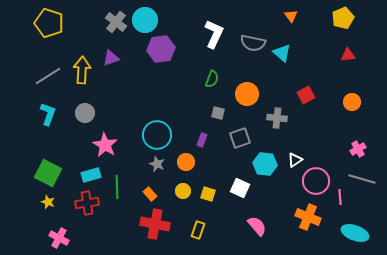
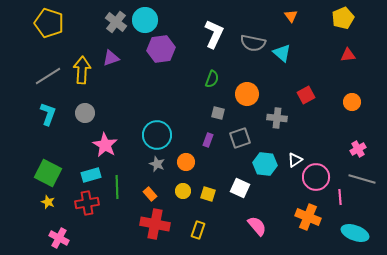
purple rectangle at (202, 140): moved 6 px right
pink circle at (316, 181): moved 4 px up
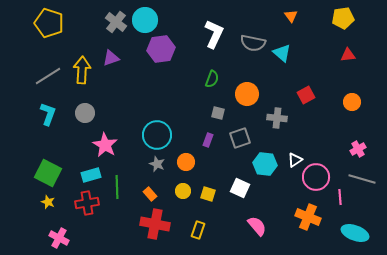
yellow pentagon at (343, 18): rotated 15 degrees clockwise
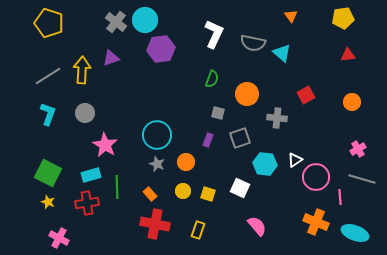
orange cross at (308, 217): moved 8 px right, 5 px down
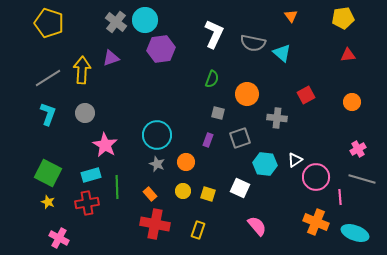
gray line at (48, 76): moved 2 px down
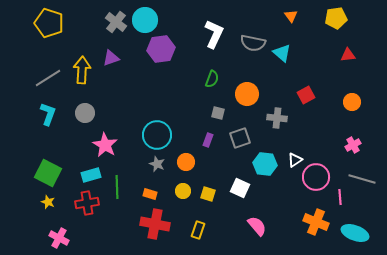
yellow pentagon at (343, 18): moved 7 px left
pink cross at (358, 149): moved 5 px left, 4 px up
orange rectangle at (150, 194): rotated 32 degrees counterclockwise
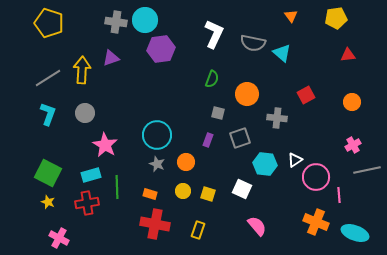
gray cross at (116, 22): rotated 30 degrees counterclockwise
gray line at (362, 179): moved 5 px right, 9 px up; rotated 28 degrees counterclockwise
white square at (240, 188): moved 2 px right, 1 px down
pink line at (340, 197): moved 1 px left, 2 px up
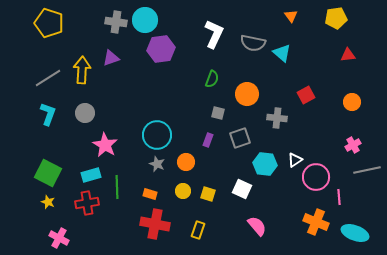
pink line at (339, 195): moved 2 px down
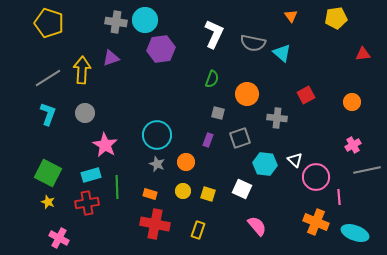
red triangle at (348, 55): moved 15 px right, 1 px up
white triangle at (295, 160): rotated 42 degrees counterclockwise
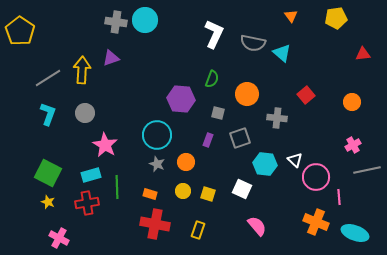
yellow pentagon at (49, 23): moved 29 px left, 8 px down; rotated 16 degrees clockwise
purple hexagon at (161, 49): moved 20 px right, 50 px down; rotated 12 degrees clockwise
red square at (306, 95): rotated 12 degrees counterclockwise
